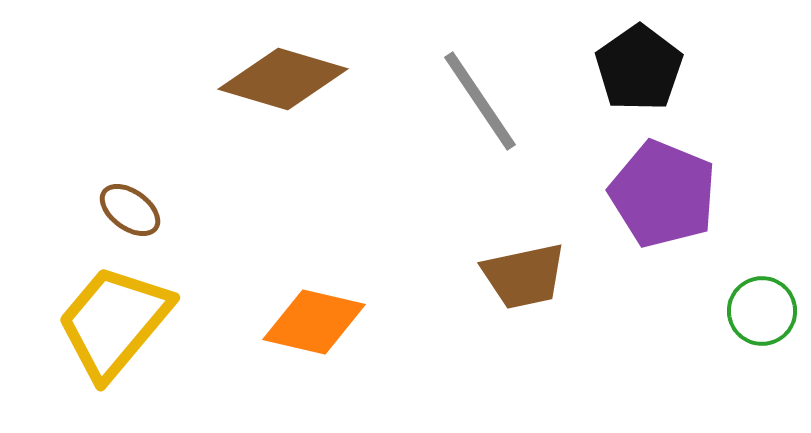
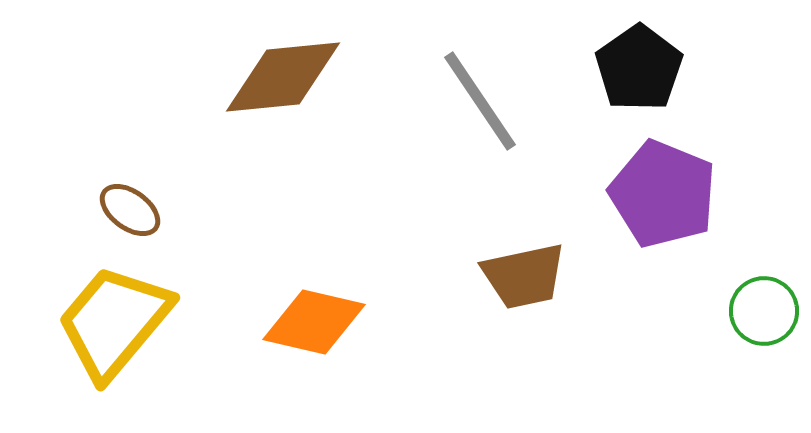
brown diamond: moved 2 px up; rotated 22 degrees counterclockwise
green circle: moved 2 px right
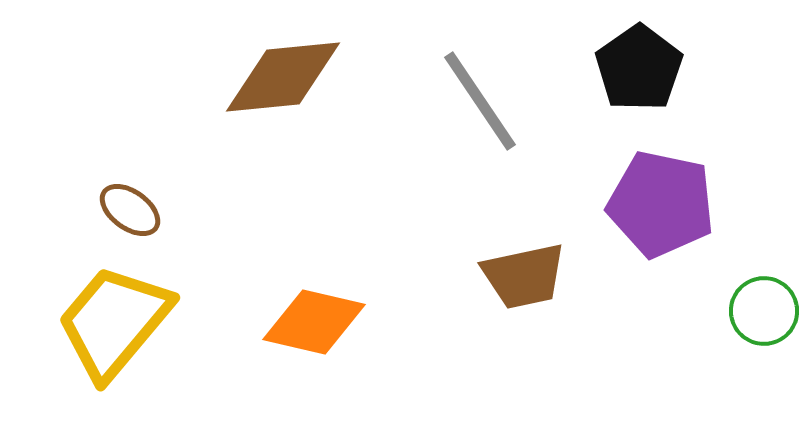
purple pentagon: moved 2 px left, 10 px down; rotated 10 degrees counterclockwise
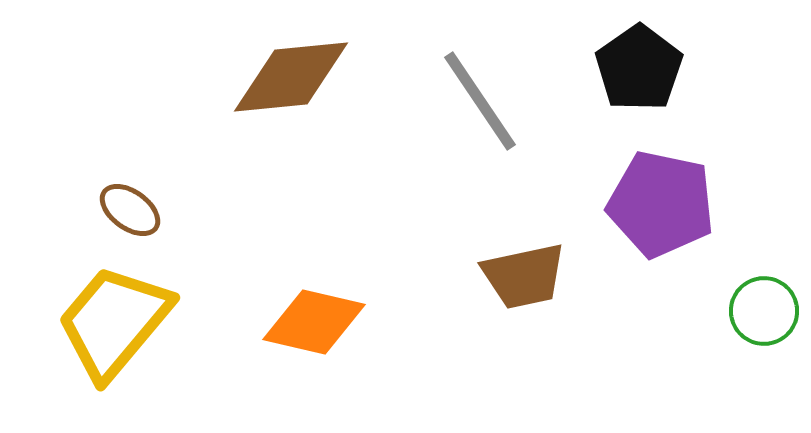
brown diamond: moved 8 px right
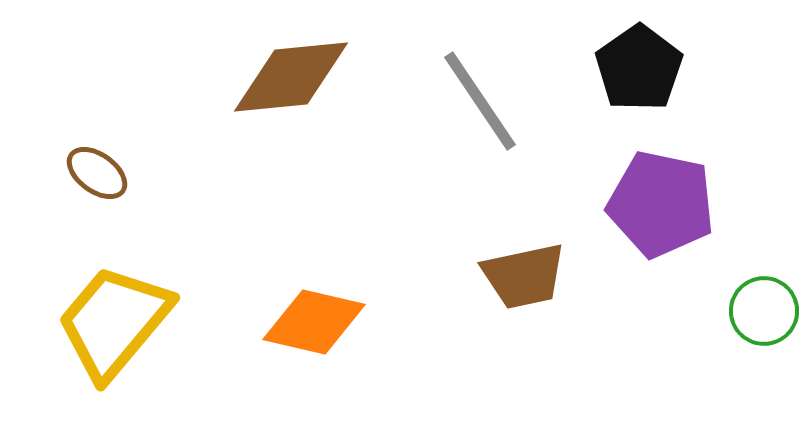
brown ellipse: moved 33 px left, 37 px up
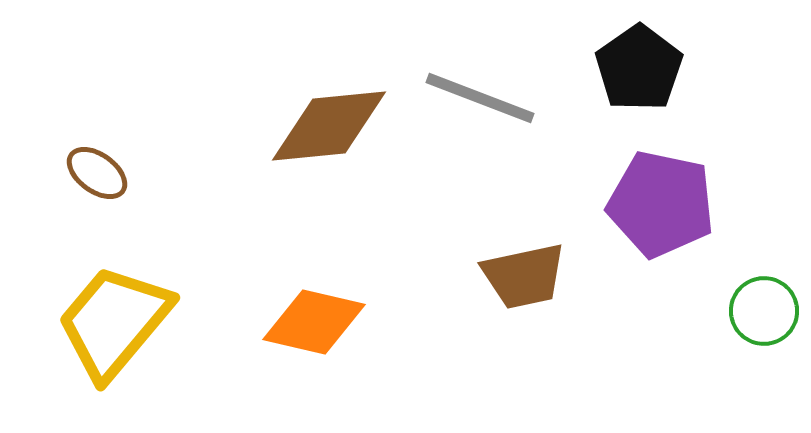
brown diamond: moved 38 px right, 49 px down
gray line: moved 3 px up; rotated 35 degrees counterclockwise
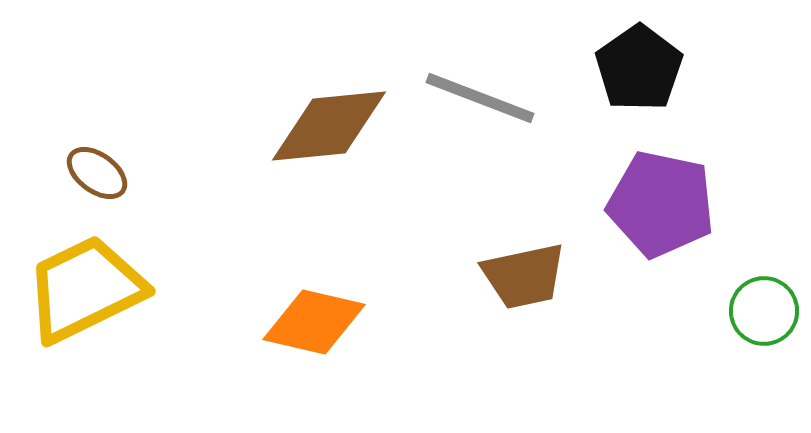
yellow trapezoid: moved 29 px left, 33 px up; rotated 24 degrees clockwise
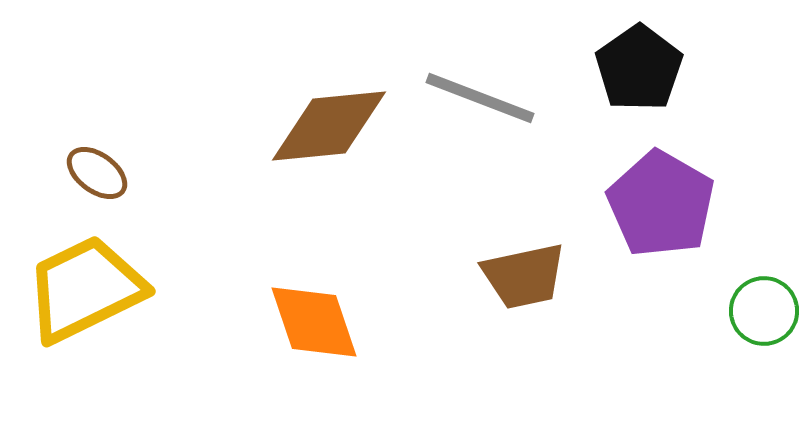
purple pentagon: rotated 18 degrees clockwise
orange diamond: rotated 58 degrees clockwise
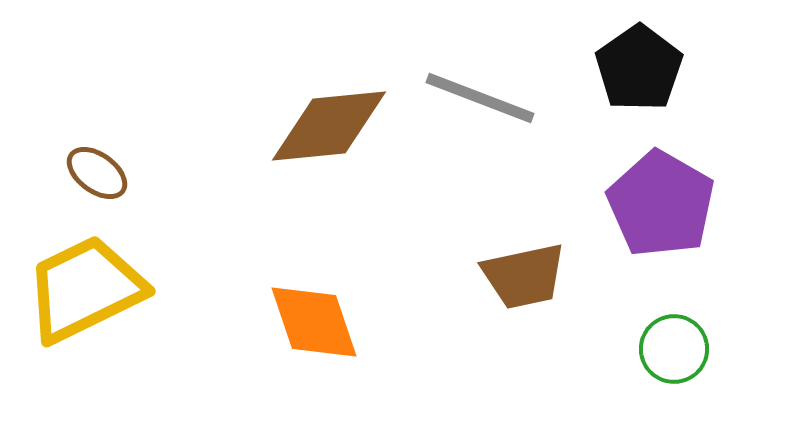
green circle: moved 90 px left, 38 px down
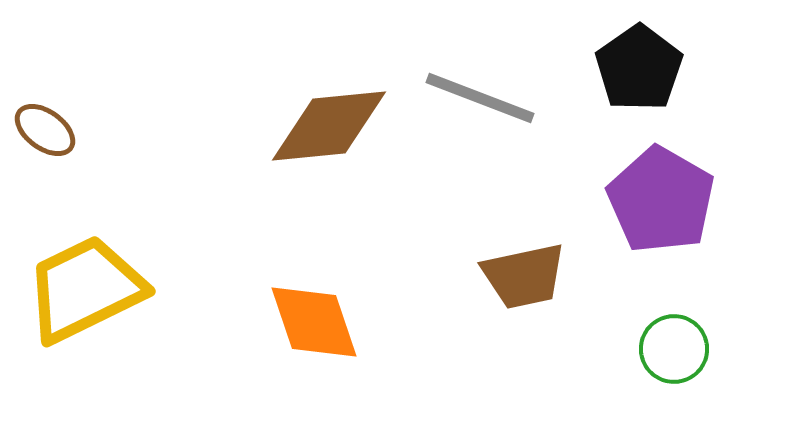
brown ellipse: moved 52 px left, 43 px up
purple pentagon: moved 4 px up
